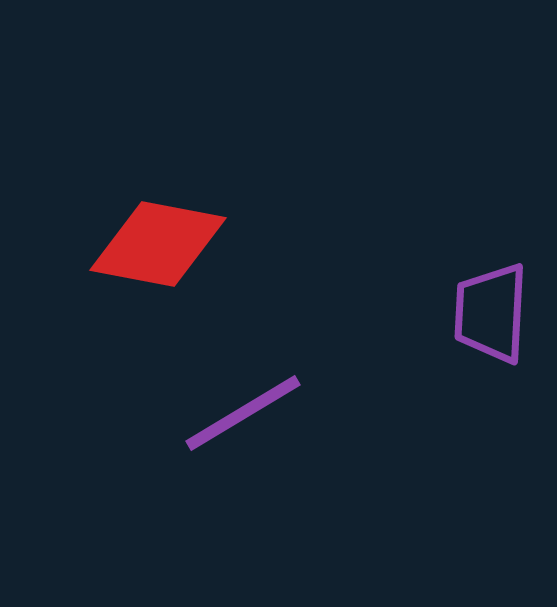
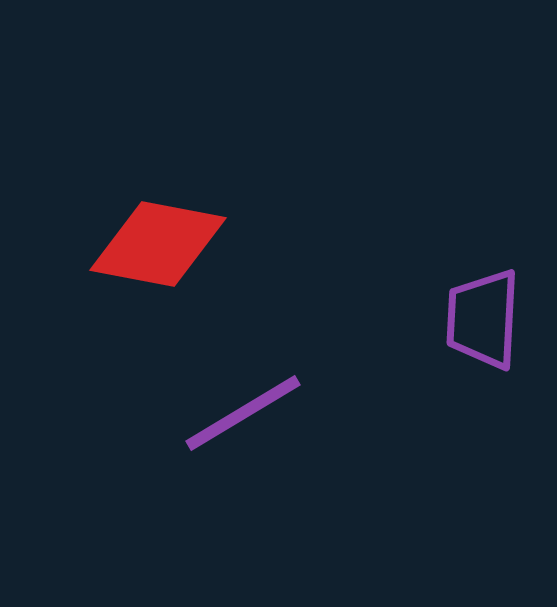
purple trapezoid: moved 8 px left, 6 px down
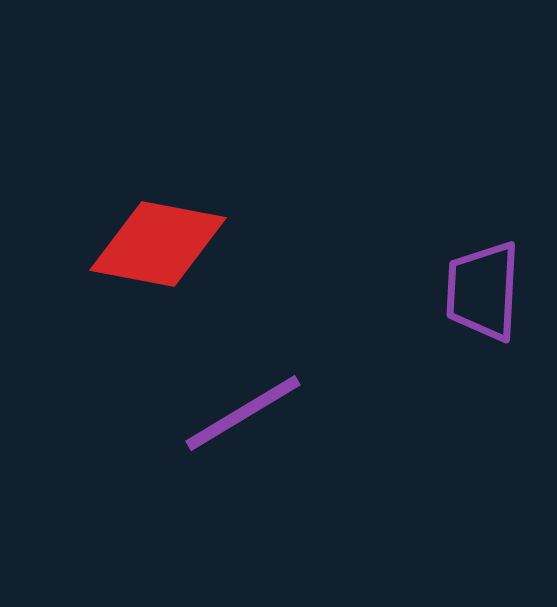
purple trapezoid: moved 28 px up
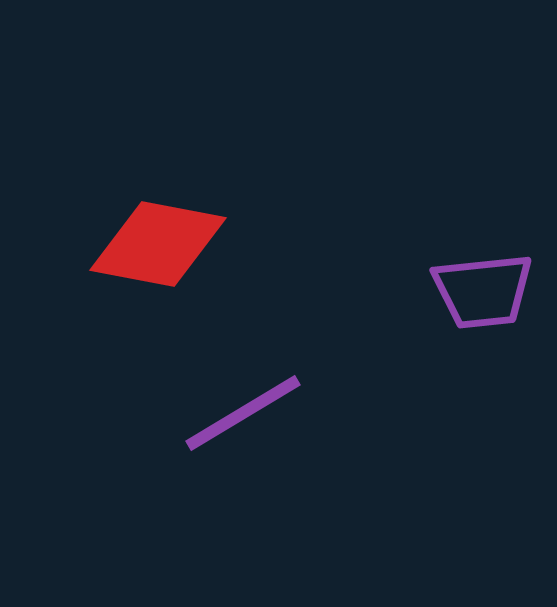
purple trapezoid: rotated 99 degrees counterclockwise
